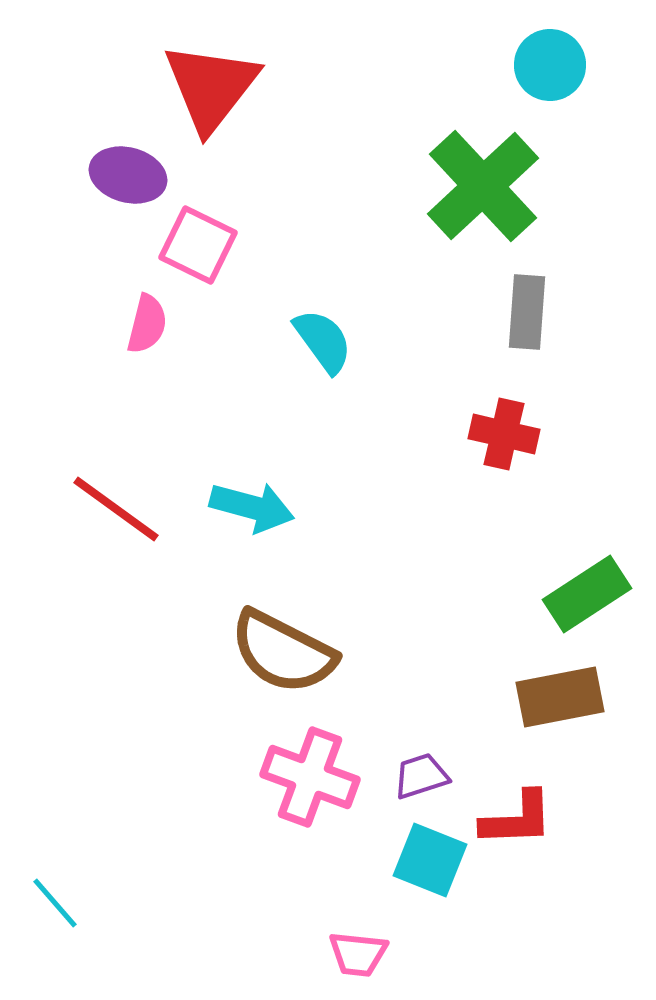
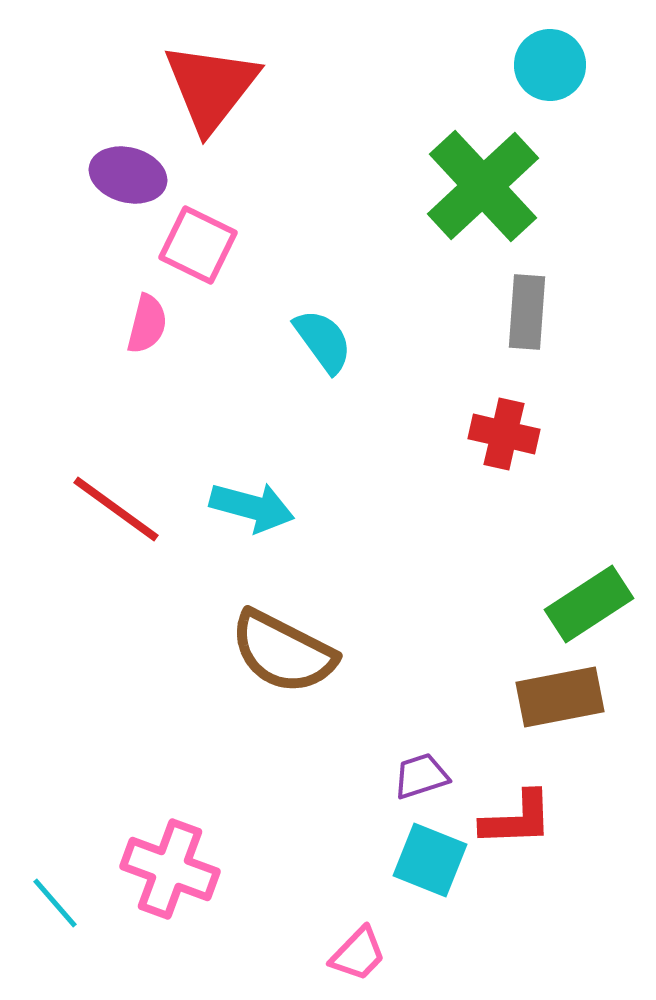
green rectangle: moved 2 px right, 10 px down
pink cross: moved 140 px left, 92 px down
pink trapezoid: rotated 52 degrees counterclockwise
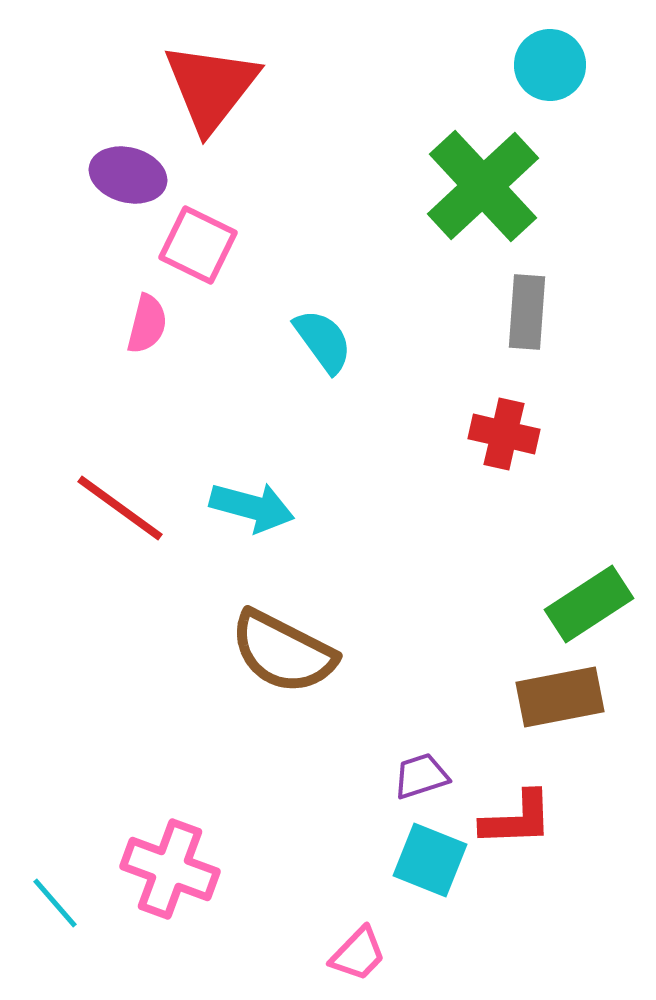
red line: moved 4 px right, 1 px up
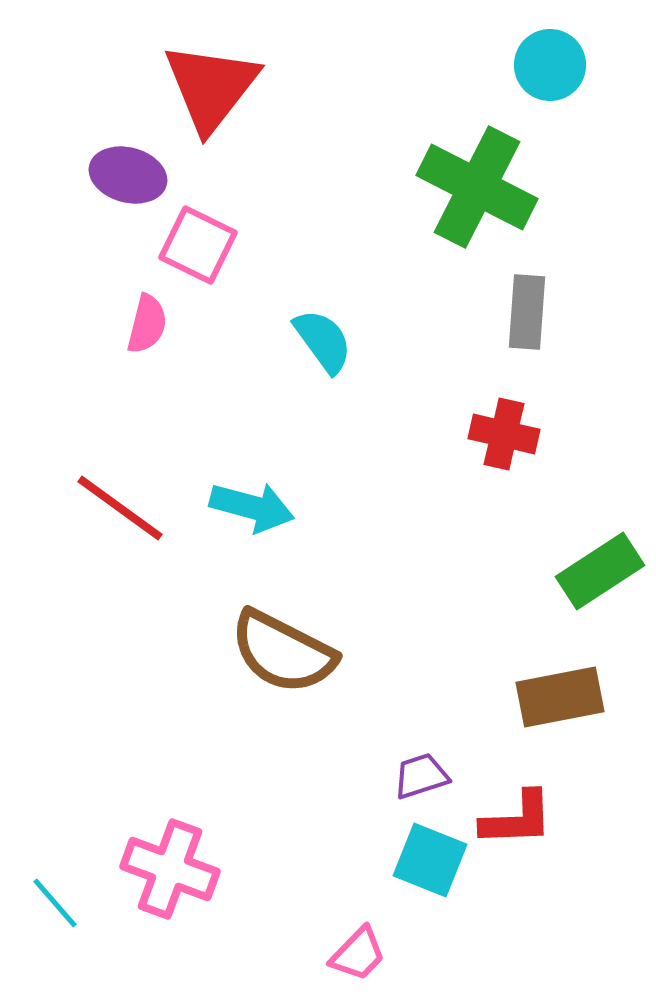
green cross: moved 6 px left, 1 px down; rotated 20 degrees counterclockwise
green rectangle: moved 11 px right, 33 px up
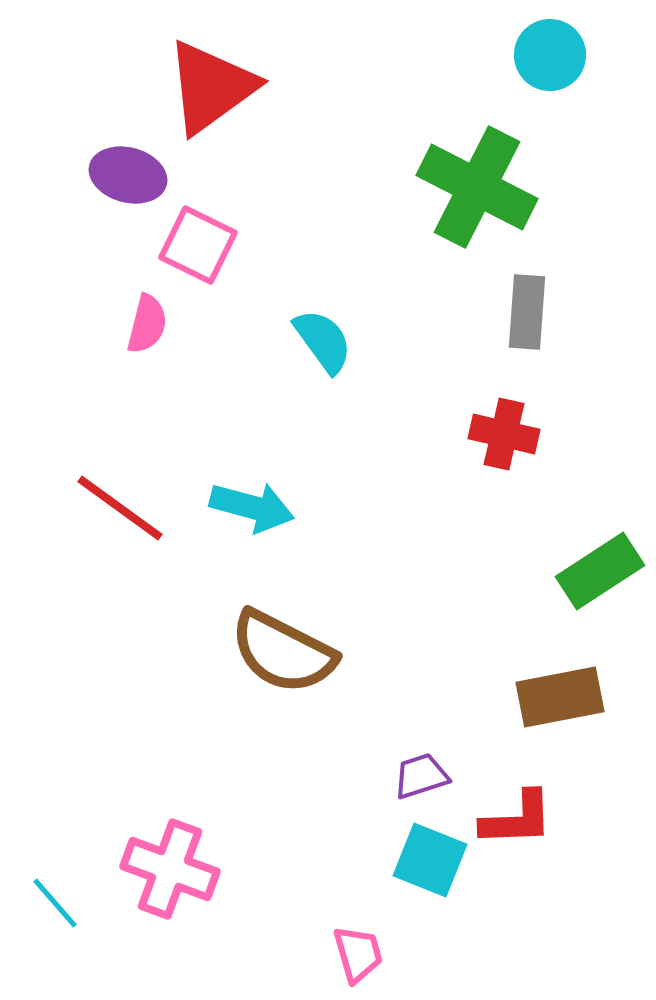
cyan circle: moved 10 px up
red triangle: rotated 16 degrees clockwise
pink trapezoid: rotated 60 degrees counterclockwise
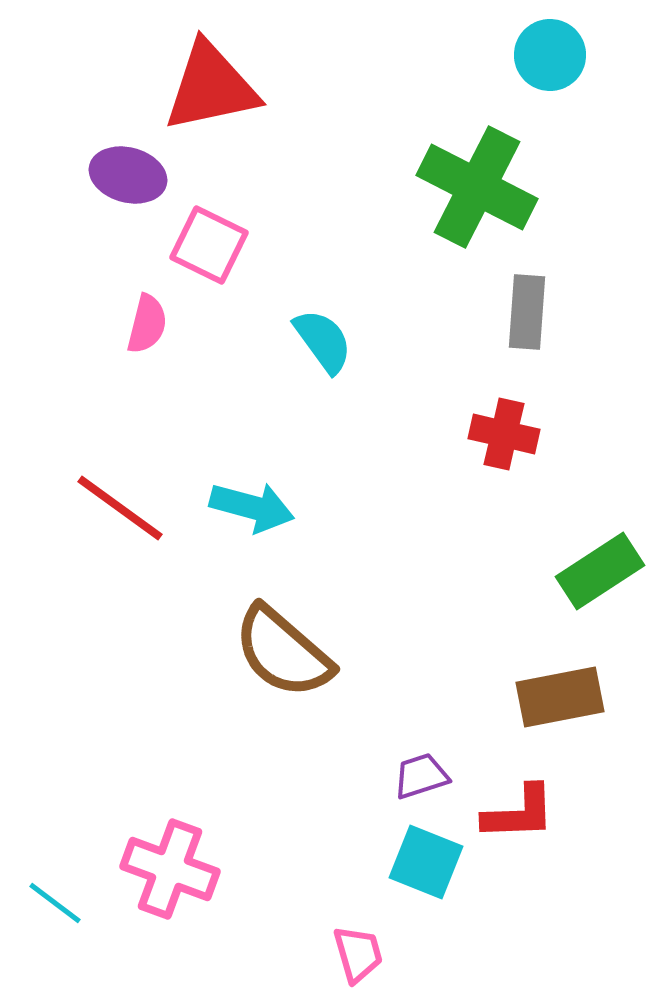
red triangle: rotated 24 degrees clockwise
pink square: moved 11 px right
brown semicircle: rotated 14 degrees clockwise
red L-shape: moved 2 px right, 6 px up
cyan square: moved 4 px left, 2 px down
cyan line: rotated 12 degrees counterclockwise
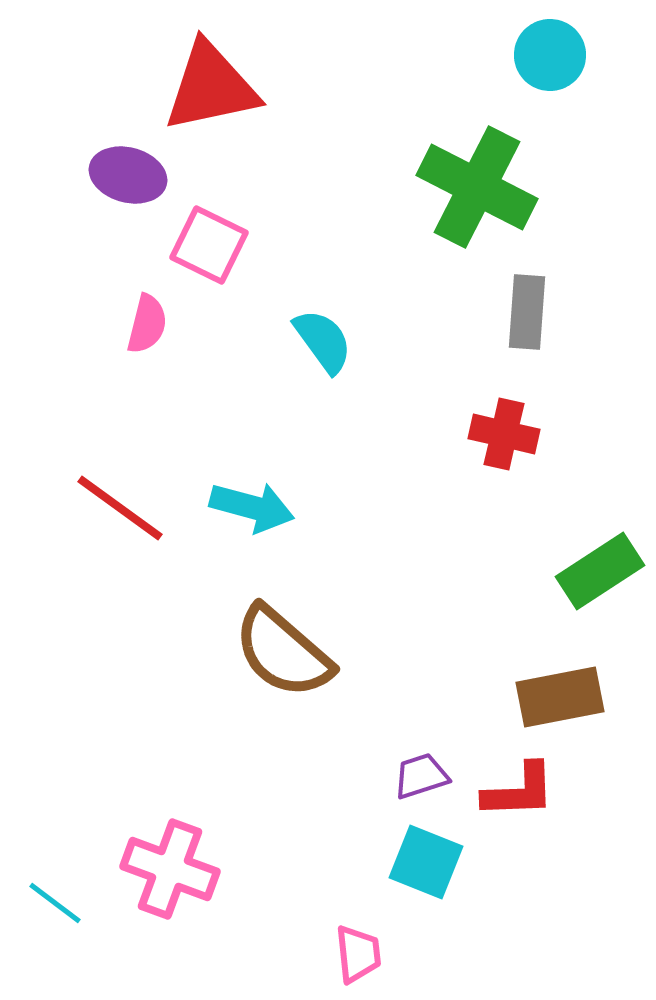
red L-shape: moved 22 px up
pink trapezoid: rotated 10 degrees clockwise
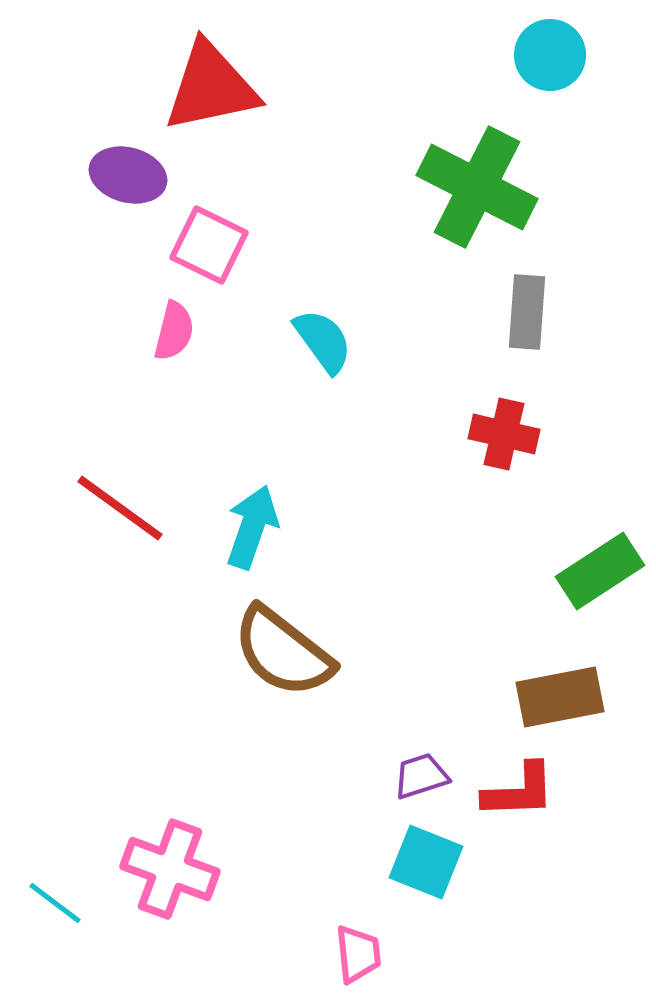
pink semicircle: moved 27 px right, 7 px down
cyan arrow: moved 20 px down; rotated 86 degrees counterclockwise
brown semicircle: rotated 3 degrees counterclockwise
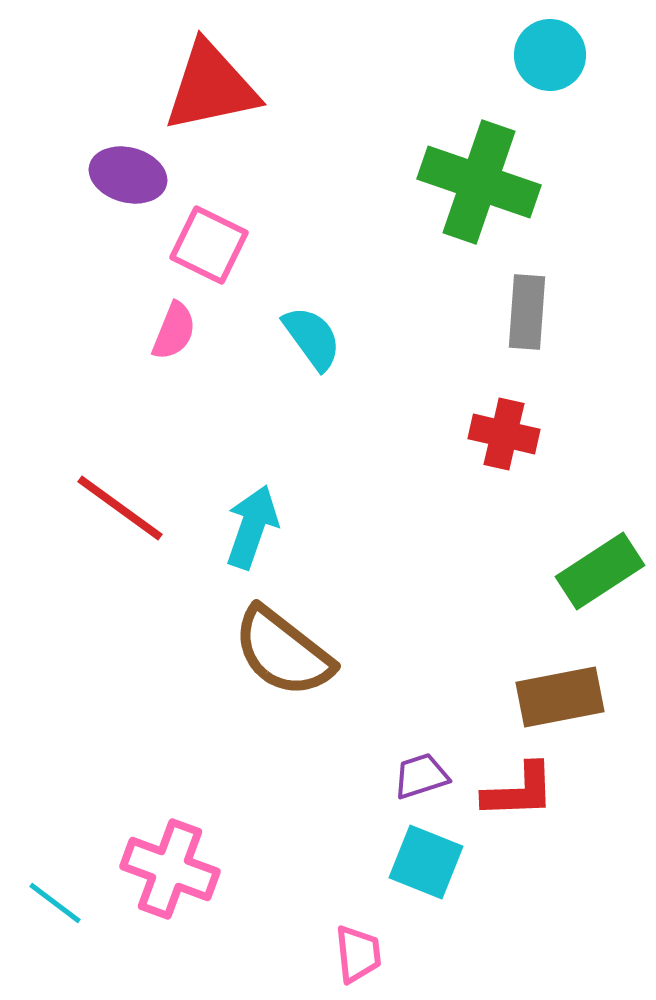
green cross: moved 2 px right, 5 px up; rotated 8 degrees counterclockwise
pink semicircle: rotated 8 degrees clockwise
cyan semicircle: moved 11 px left, 3 px up
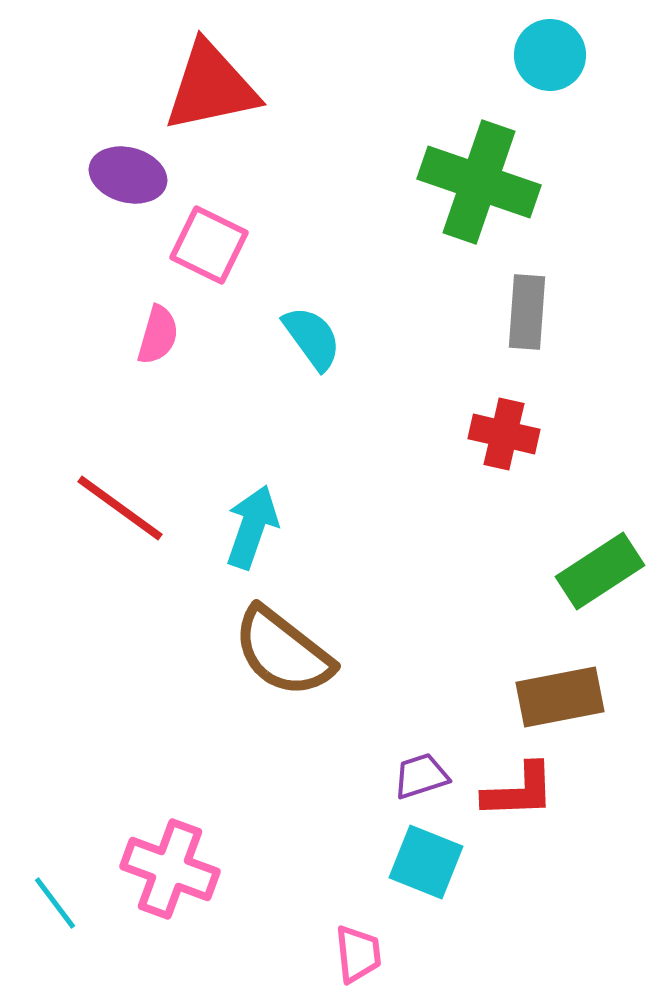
pink semicircle: moved 16 px left, 4 px down; rotated 6 degrees counterclockwise
cyan line: rotated 16 degrees clockwise
